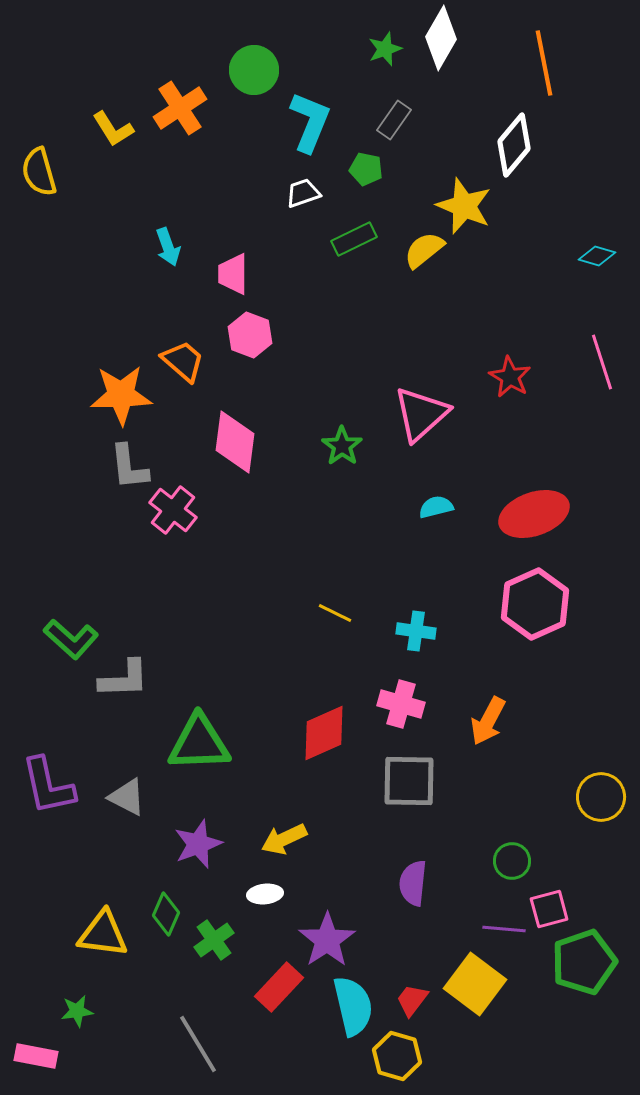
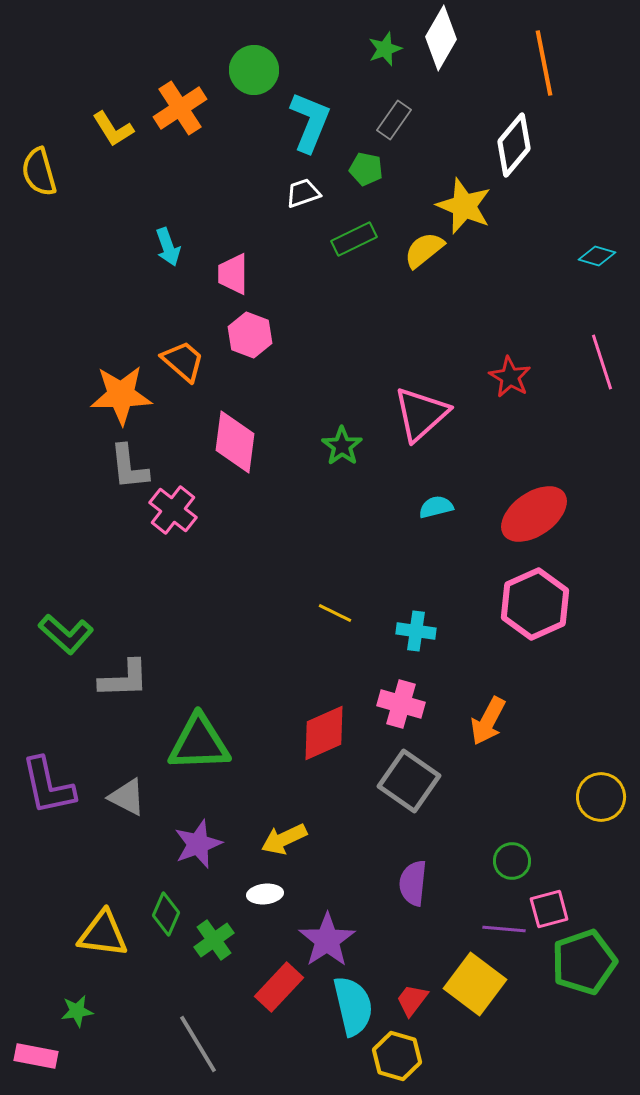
red ellipse at (534, 514): rotated 16 degrees counterclockwise
green L-shape at (71, 639): moved 5 px left, 5 px up
gray square at (409, 781): rotated 34 degrees clockwise
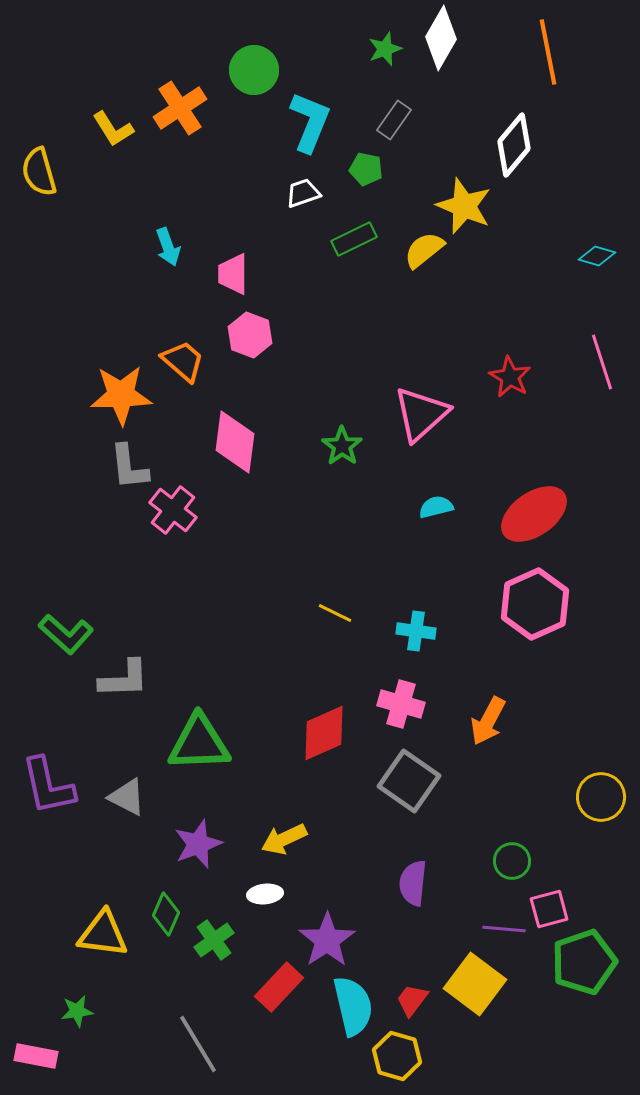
orange line at (544, 63): moved 4 px right, 11 px up
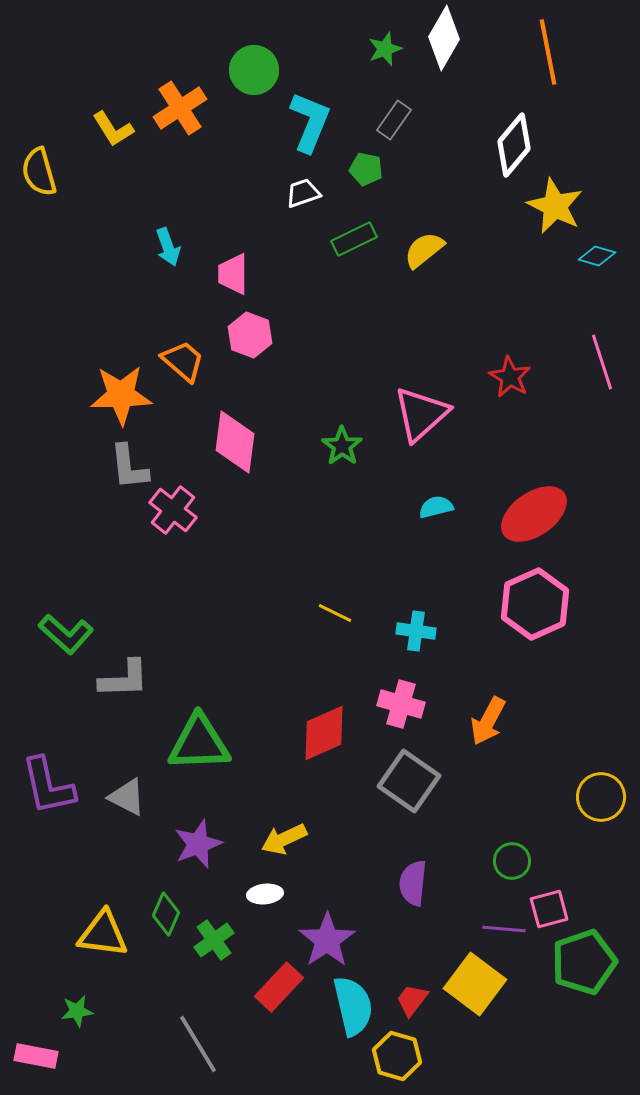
white diamond at (441, 38): moved 3 px right
yellow star at (464, 206): moved 91 px right; rotated 4 degrees clockwise
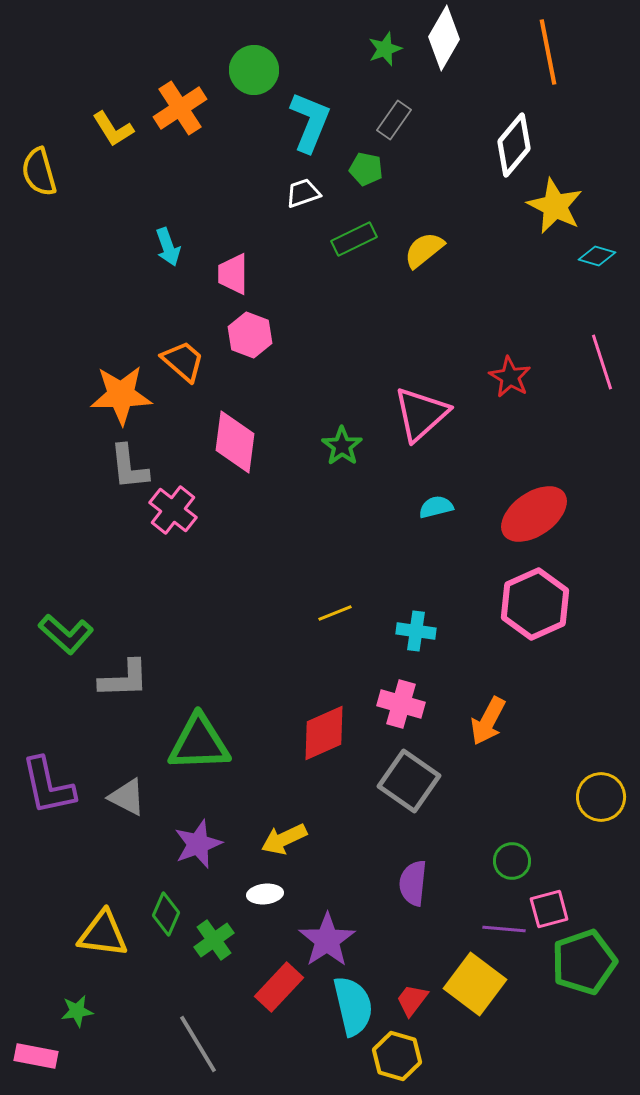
yellow line at (335, 613): rotated 48 degrees counterclockwise
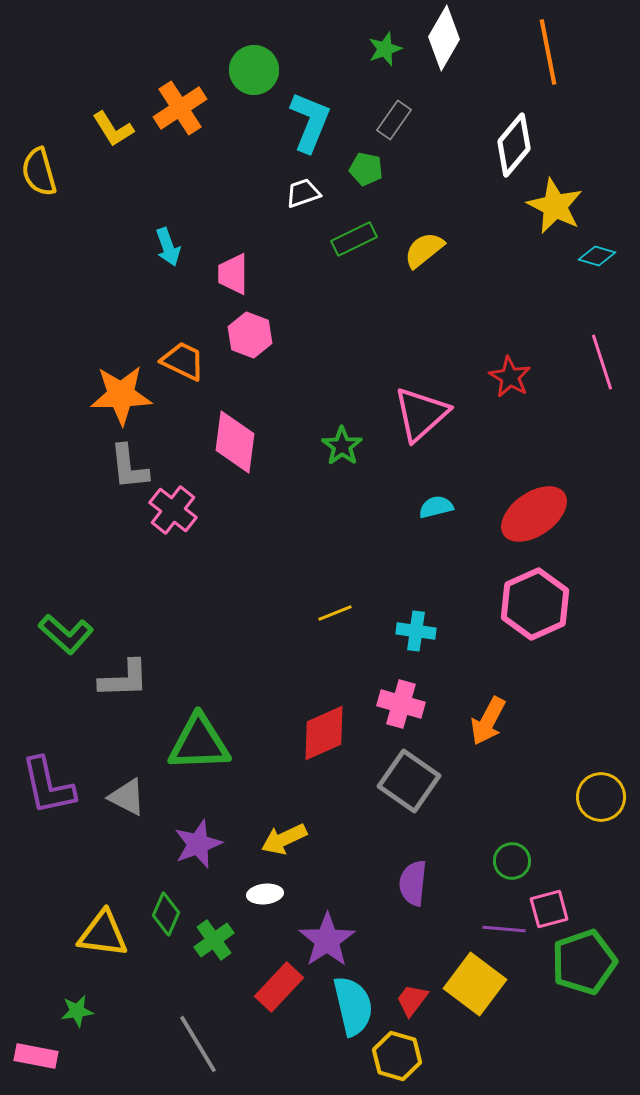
orange trapezoid at (183, 361): rotated 15 degrees counterclockwise
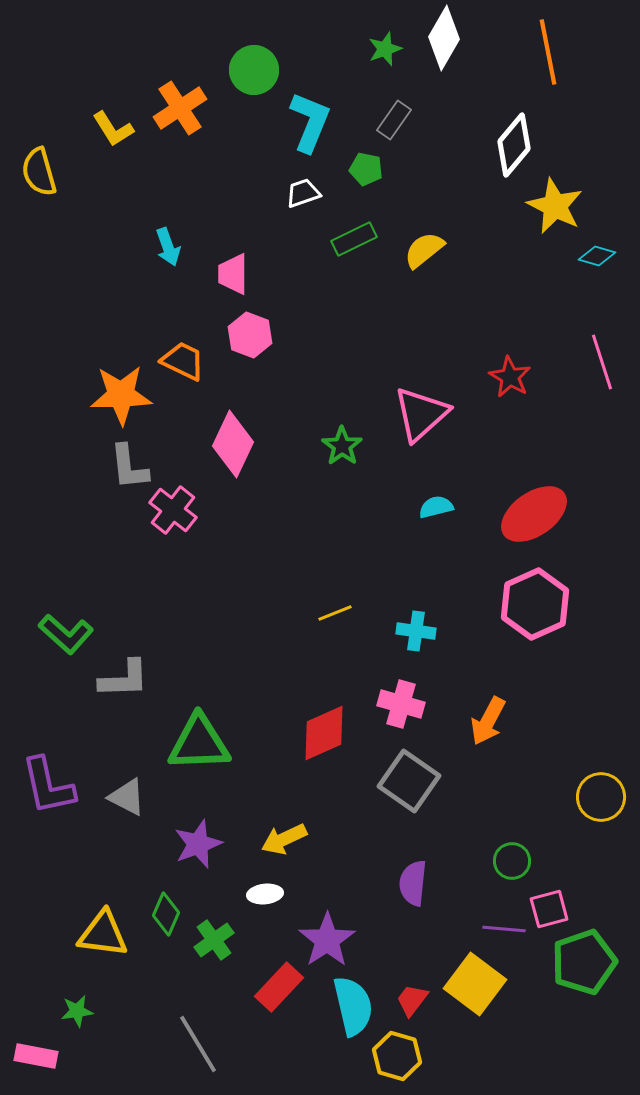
pink diamond at (235, 442): moved 2 px left, 2 px down; rotated 18 degrees clockwise
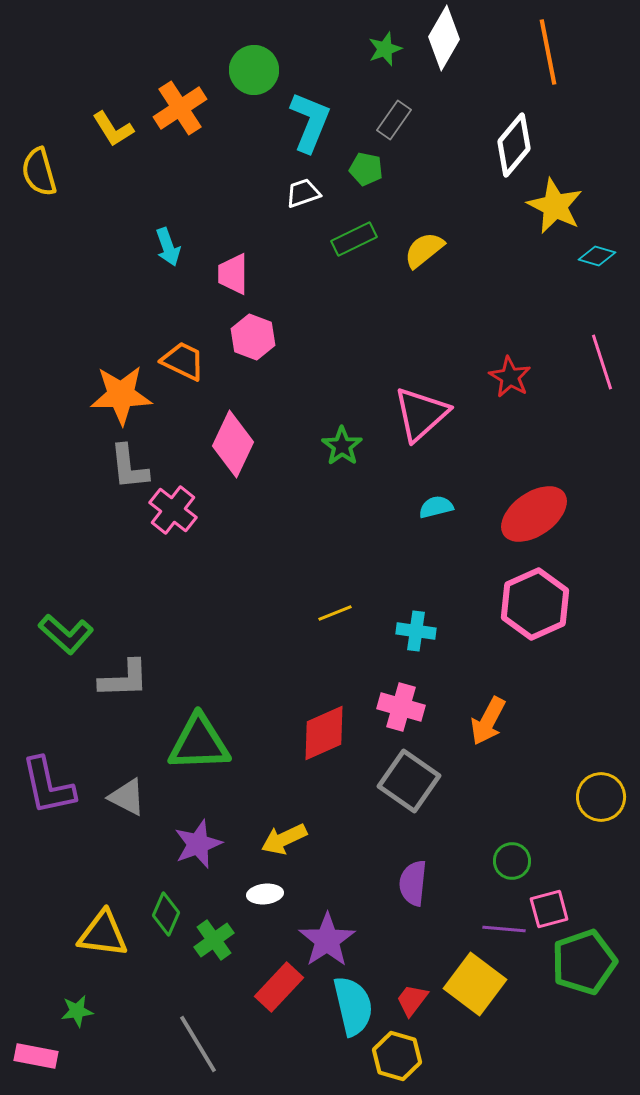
pink hexagon at (250, 335): moved 3 px right, 2 px down
pink cross at (401, 704): moved 3 px down
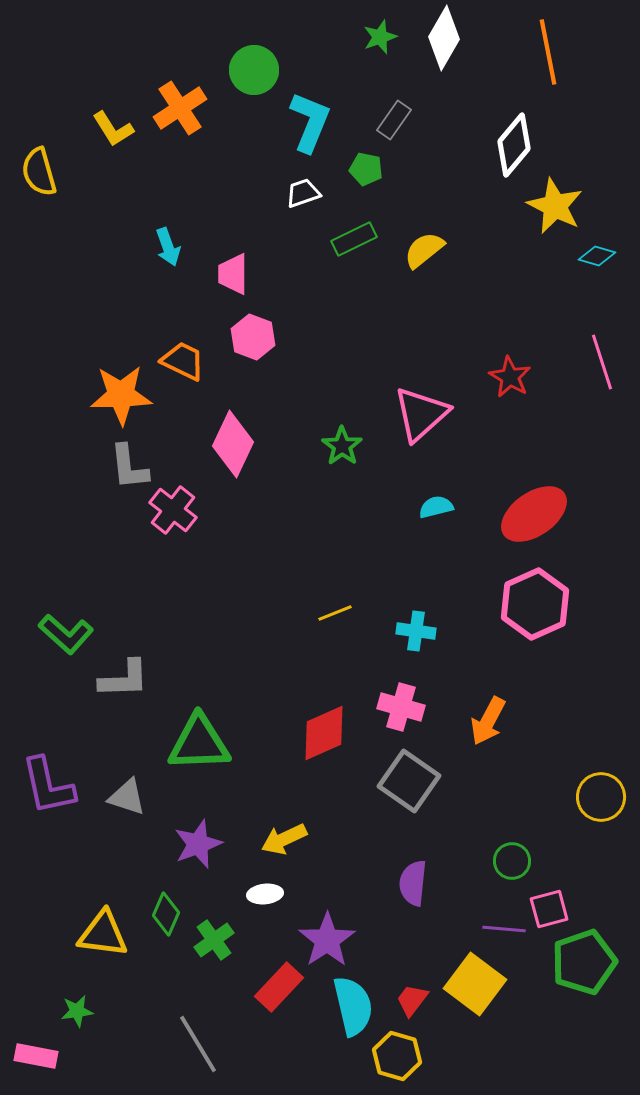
green star at (385, 49): moved 5 px left, 12 px up
gray triangle at (127, 797): rotated 9 degrees counterclockwise
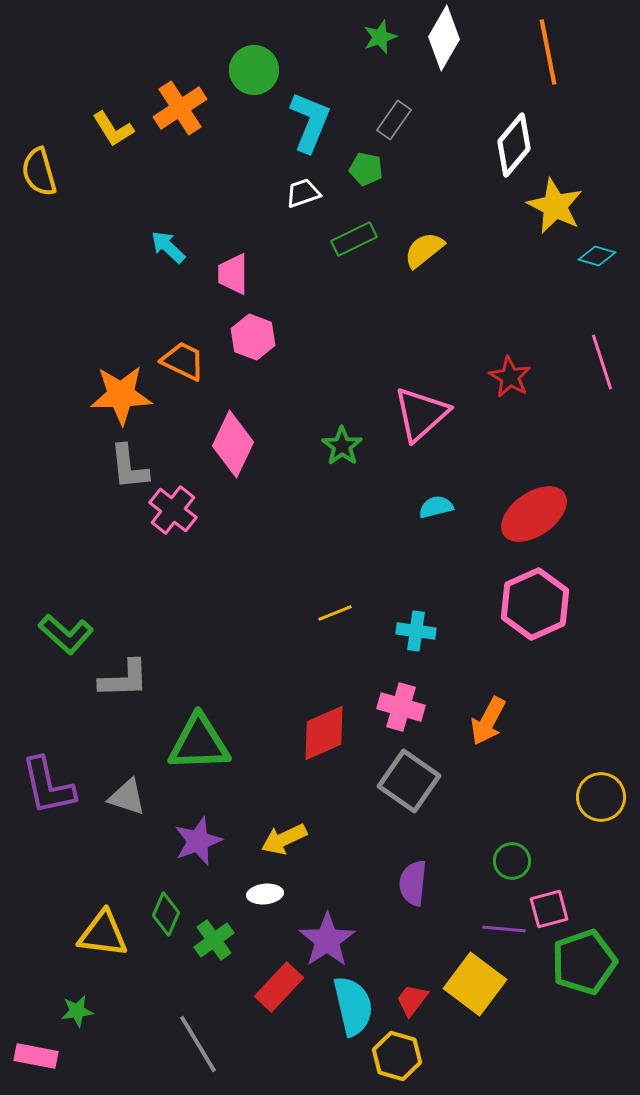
cyan arrow at (168, 247): rotated 153 degrees clockwise
purple star at (198, 844): moved 3 px up
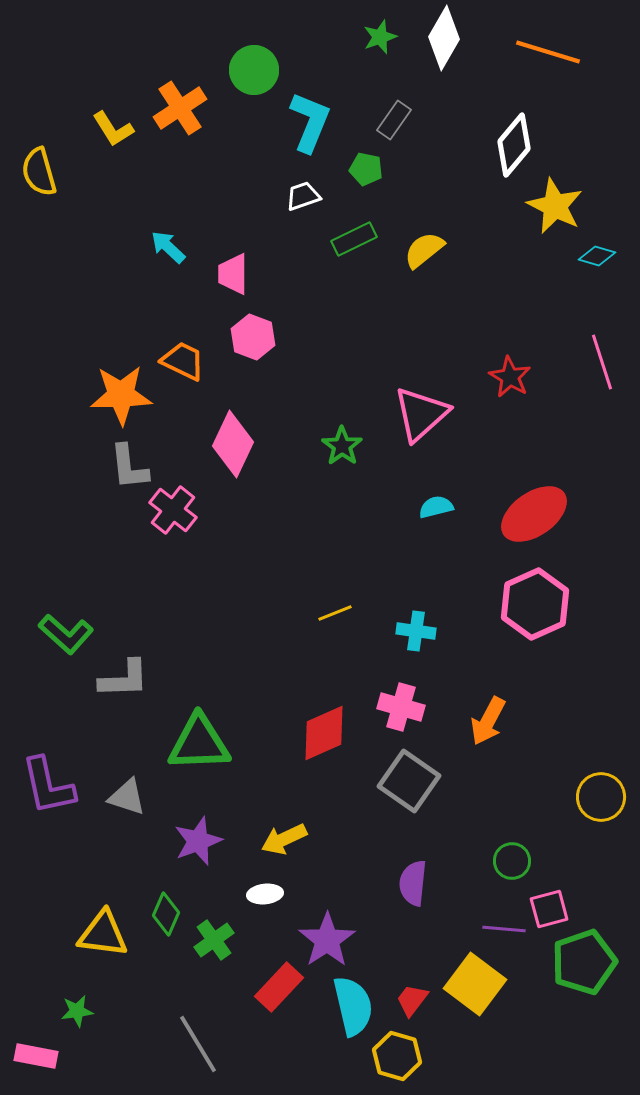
orange line at (548, 52): rotated 62 degrees counterclockwise
white trapezoid at (303, 193): moved 3 px down
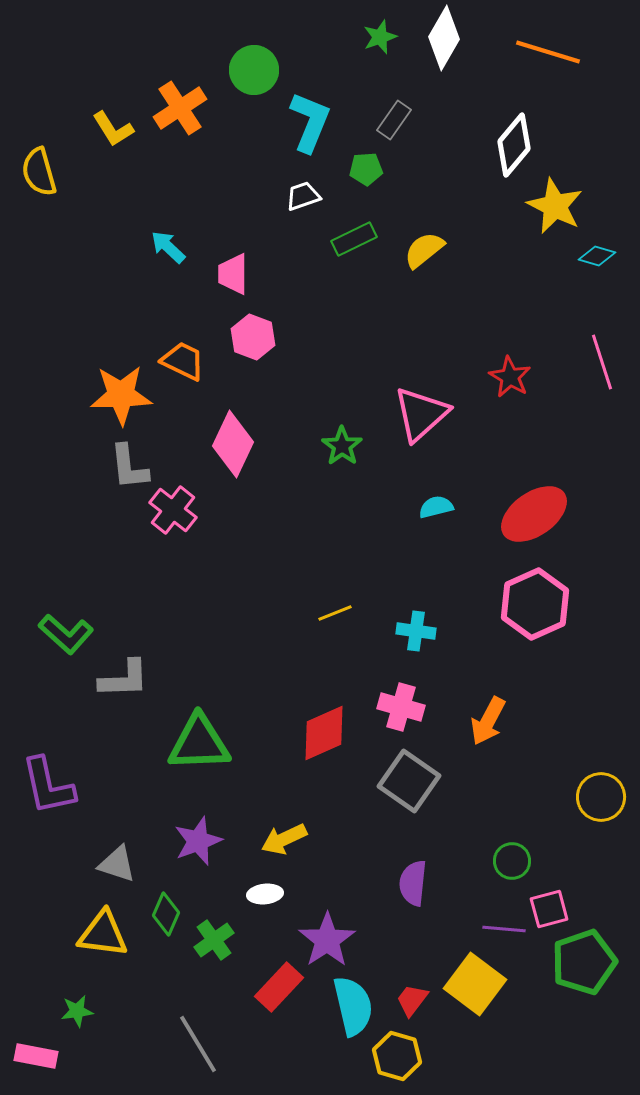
green pentagon at (366, 169): rotated 16 degrees counterclockwise
gray triangle at (127, 797): moved 10 px left, 67 px down
